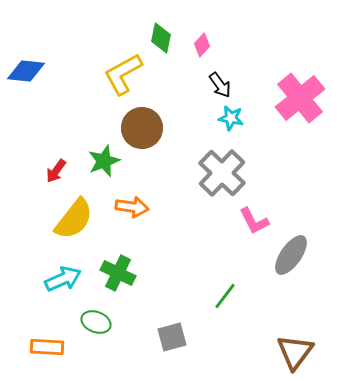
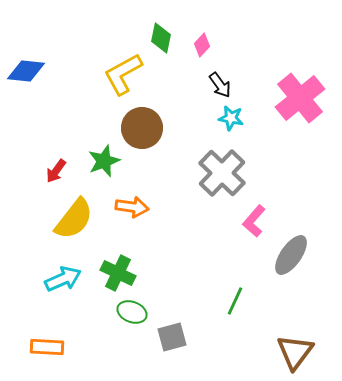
pink L-shape: rotated 68 degrees clockwise
green line: moved 10 px right, 5 px down; rotated 12 degrees counterclockwise
green ellipse: moved 36 px right, 10 px up
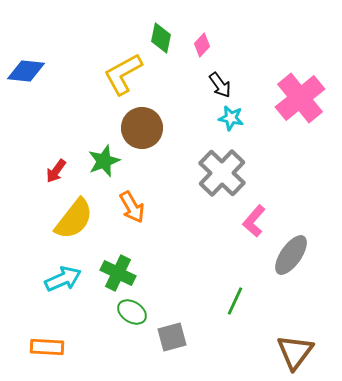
orange arrow: rotated 52 degrees clockwise
green ellipse: rotated 12 degrees clockwise
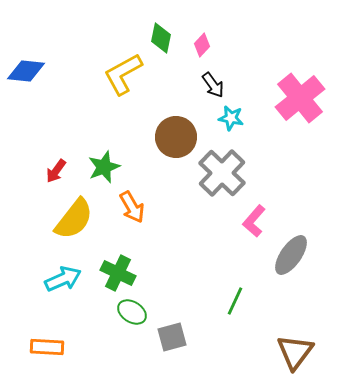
black arrow: moved 7 px left
brown circle: moved 34 px right, 9 px down
green star: moved 6 px down
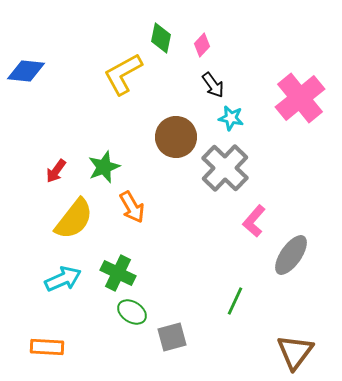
gray cross: moved 3 px right, 5 px up
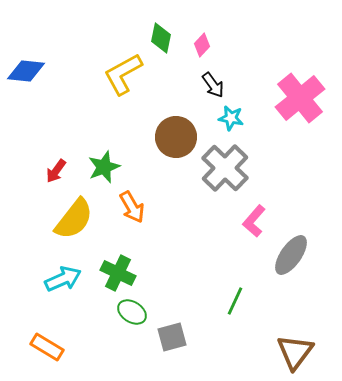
orange rectangle: rotated 28 degrees clockwise
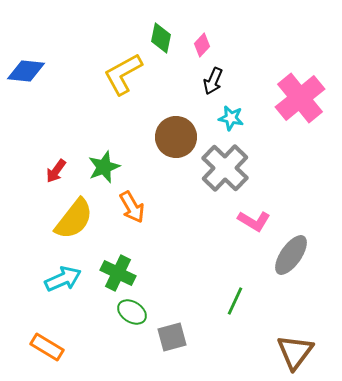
black arrow: moved 4 px up; rotated 60 degrees clockwise
pink L-shape: rotated 100 degrees counterclockwise
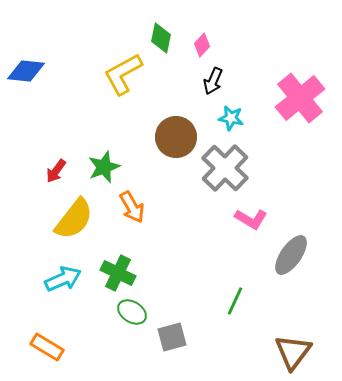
pink L-shape: moved 3 px left, 2 px up
brown triangle: moved 2 px left
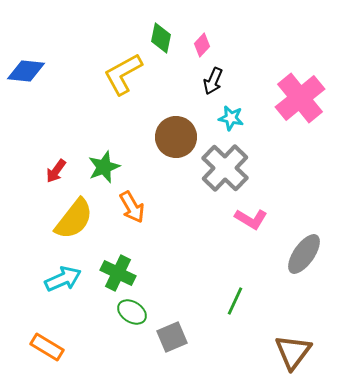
gray ellipse: moved 13 px right, 1 px up
gray square: rotated 8 degrees counterclockwise
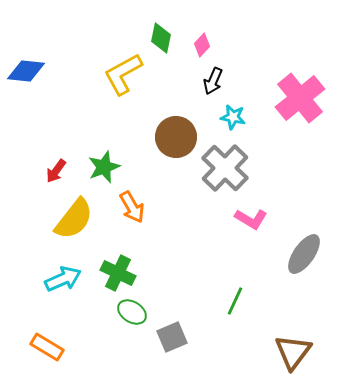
cyan star: moved 2 px right, 1 px up
